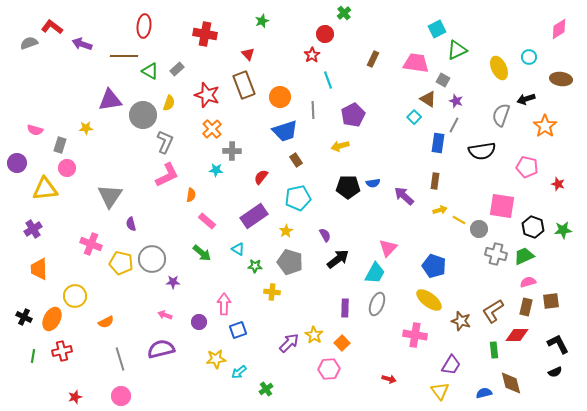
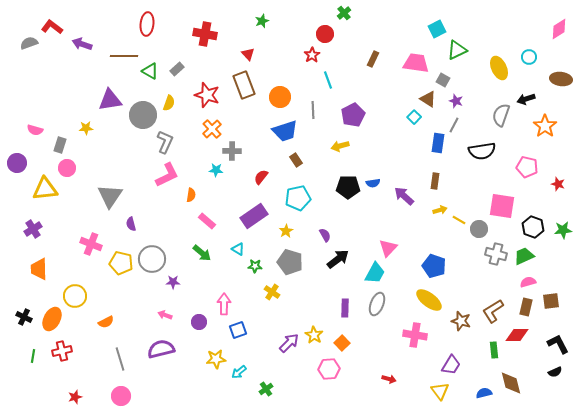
red ellipse at (144, 26): moved 3 px right, 2 px up
yellow cross at (272, 292): rotated 28 degrees clockwise
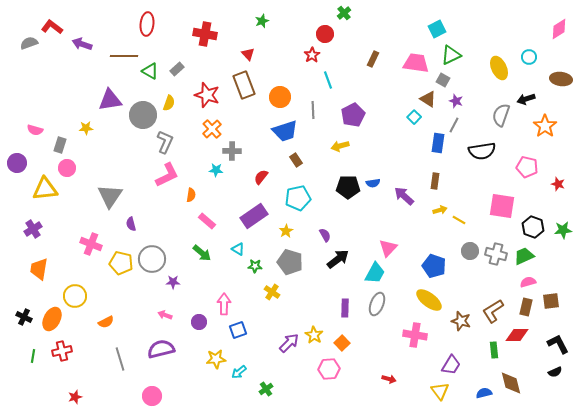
green triangle at (457, 50): moved 6 px left, 5 px down
gray circle at (479, 229): moved 9 px left, 22 px down
orange trapezoid at (39, 269): rotated 10 degrees clockwise
pink circle at (121, 396): moved 31 px right
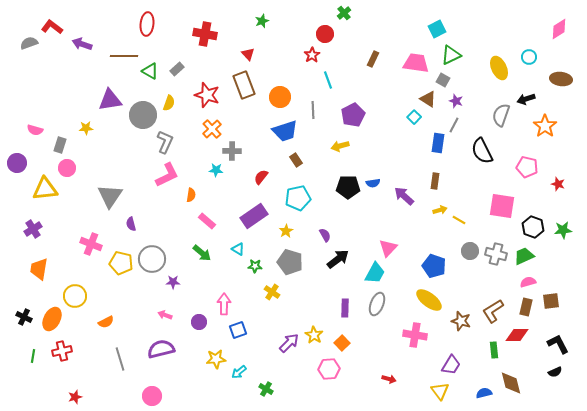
black semicircle at (482, 151): rotated 72 degrees clockwise
green cross at (266, 389): rotated 24 degrees counterclockwise
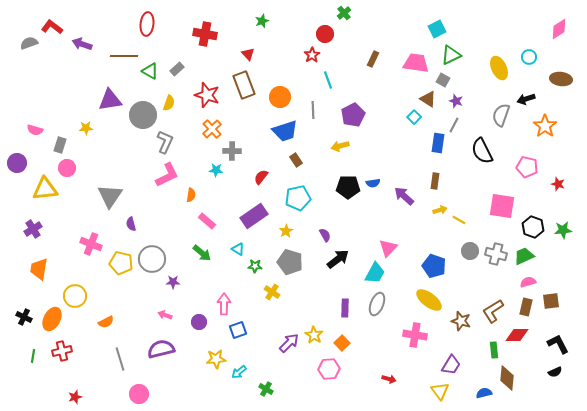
brown diamond at (511, 383): moved 4 px left, 5 px up; rotated 20 degrees clockwise
pink circle at (152, 396): moved 13 px left, 2 px up
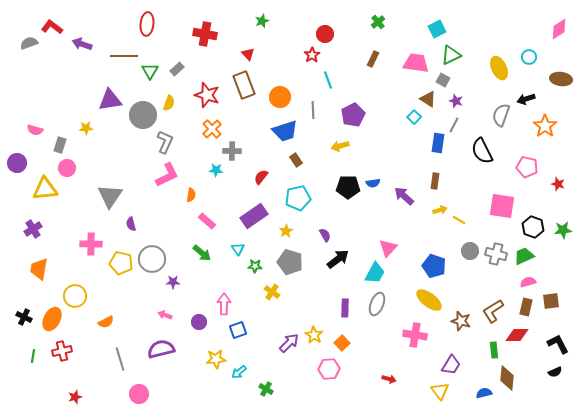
green cross at (344, 13): moved 34 px right, 9 px down
green triangle at (150, 71): rotated 30 degrees clockwise
pink cross at (91, 244): rotated 20 degrees counterclockwise
cyan triangle at (238, 249): rotated 24 degrees clockwise
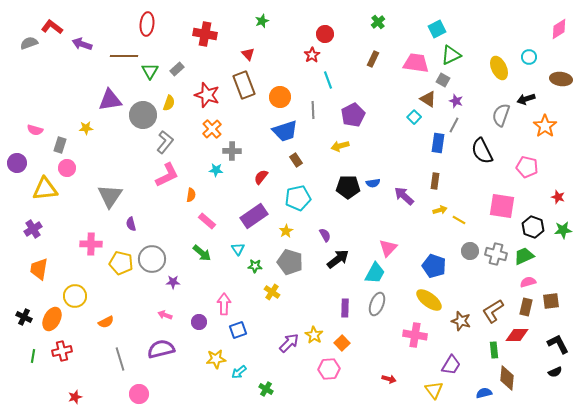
gray L-shape at (165, 142): rotated 15 degrees clockwise
red star at (558, 184): moved 13 px down
yellow triangle at (440, 391): moved 6 px left, 1 px up
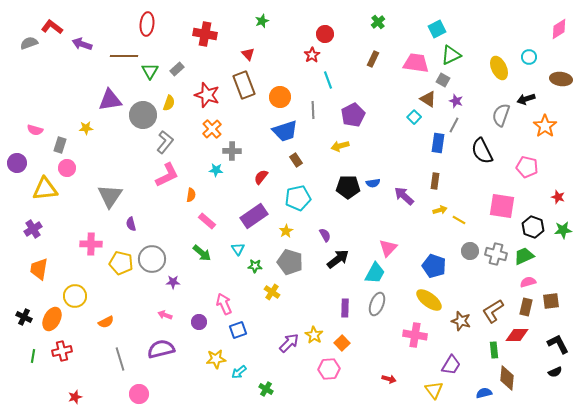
pink arrow at (224, 304): rotated 25 degrees counterclockwise
